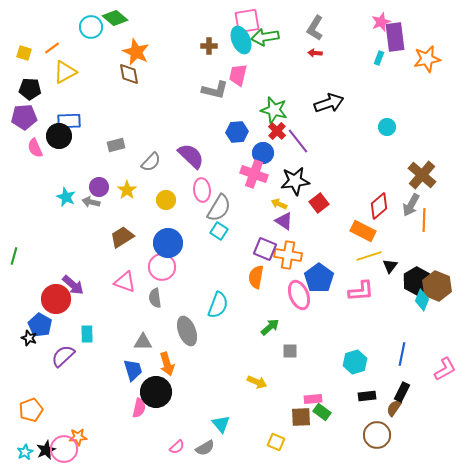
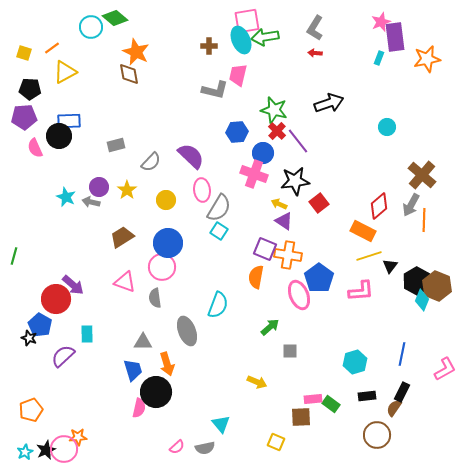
green rectangle at (322, 412): moved 9 px right, 8 px up
gray semicircle at (205, 448): rotated 18 degrees clockwise
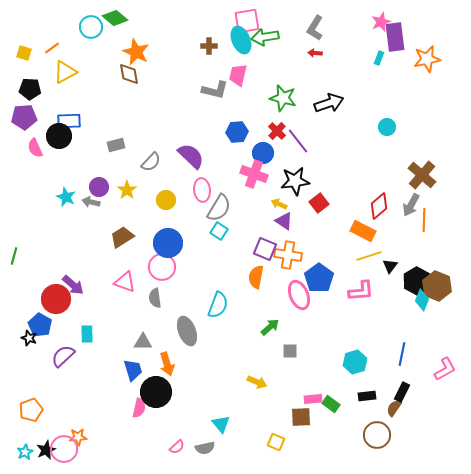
green star at (274, 110): moved 9 px right, 12 px up
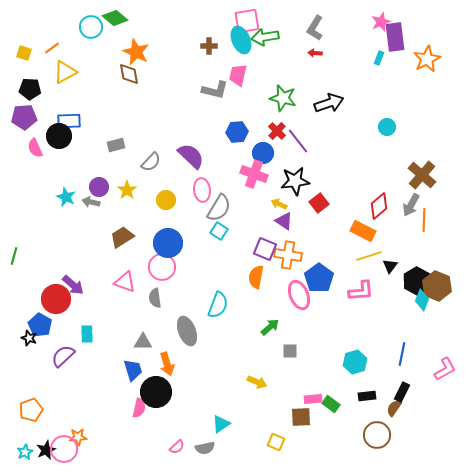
orange star at (427, 59): rotated 16 degrees counterclockwise
cyan triangle at (221, 424): rotated 36 degrees clockwise
